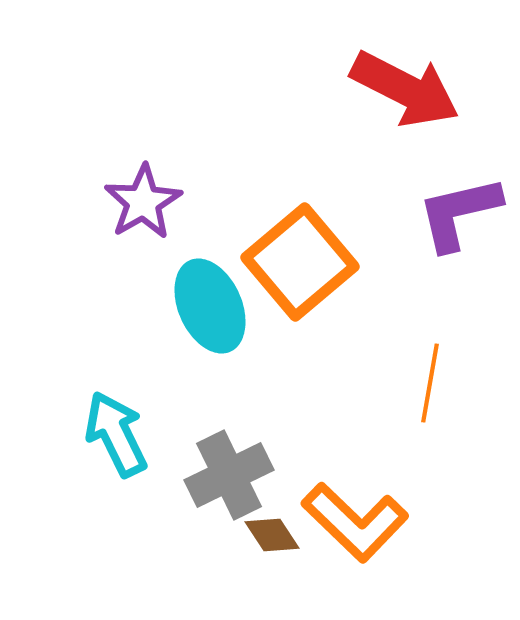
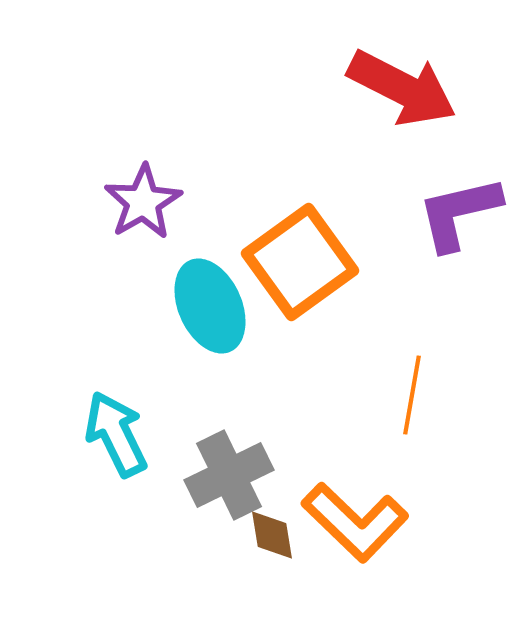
red arrow: moved 3 px left, 1 px up
orange square: rotated 4 degrees clockwise
orange line: moved 18 px left, 12 px down
brown diamond: rotated 24 degrees clockwise
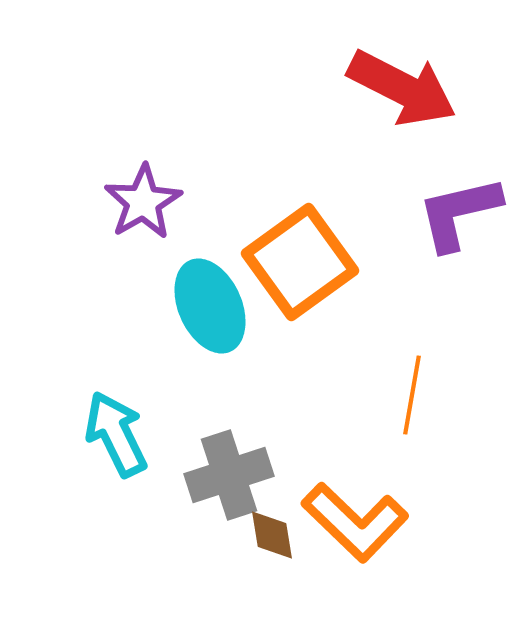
gray cross: rotated 8 degrees clockwise
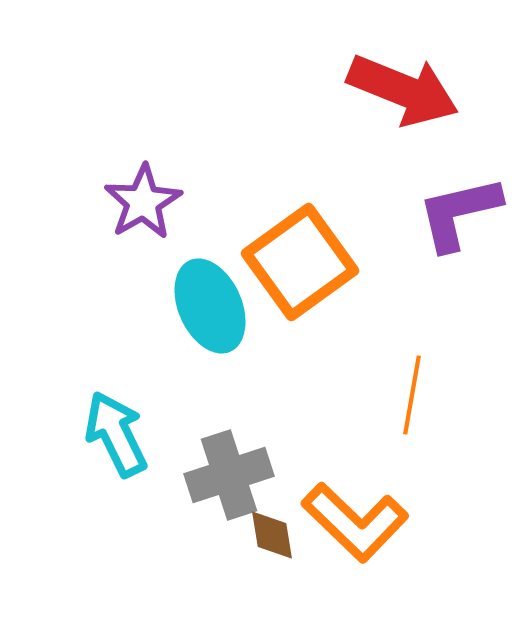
red arrow: moved 1 px right, 2 px down; rotated 5 degrees counterclockwise
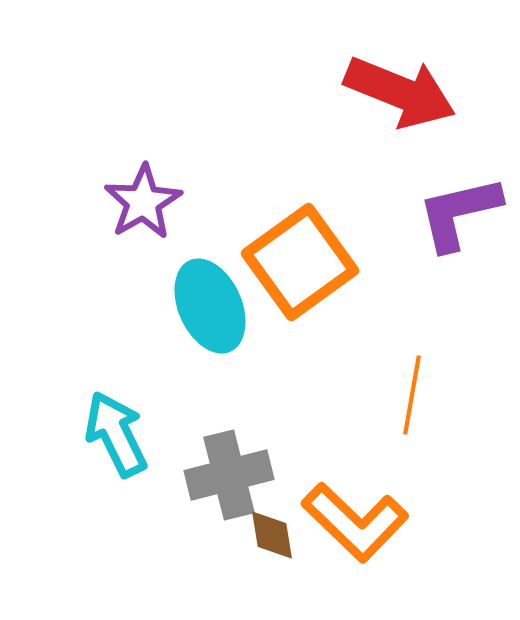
red arrow: moved 3 px left, 2 px down
gray cross: rotated 4 degrees clockwise
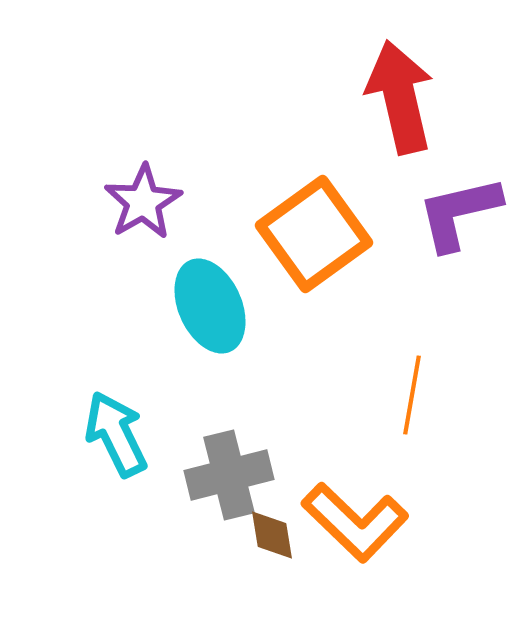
red arrow: moved 5 px down; rotated 125 degrees counterclockwise
orange square: moved 14 px right, 28 px up
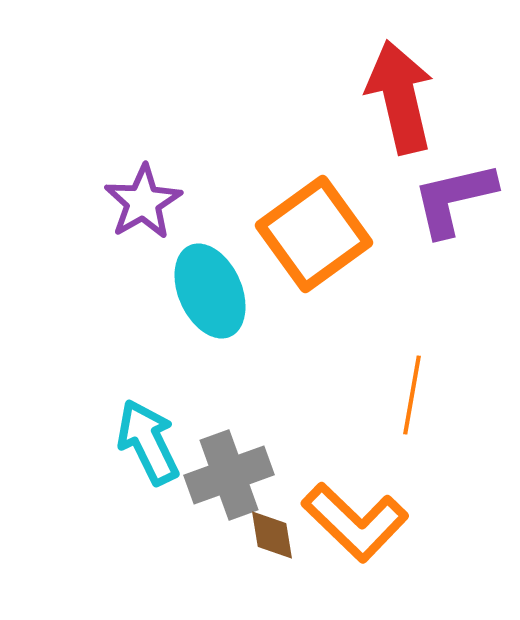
purple L-shape: moved 5 px left, 14 px up
cyan ellipse: moved 15 px up
cyan arrow: moved 32 px right, 8 px down
gray cross: rotated 6 degrees counterclockwise
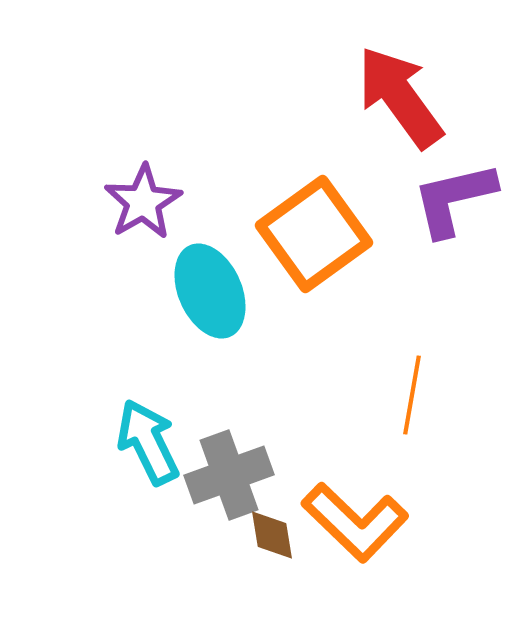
red arrow: rotated 23 degrees counterclockwise
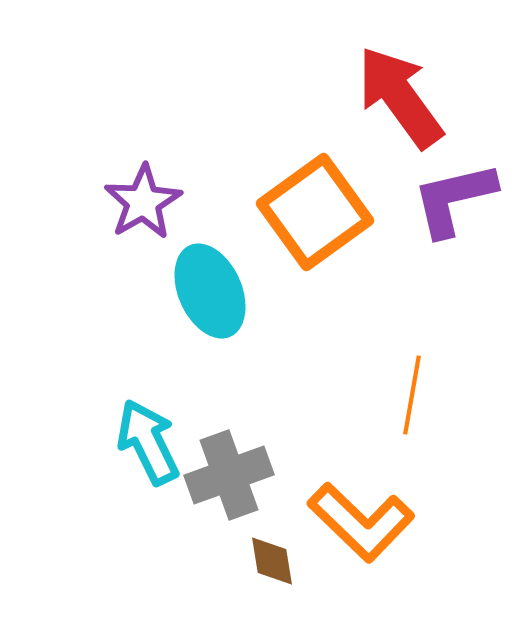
orange square: moved 1 px right, 22 px up
orange L-shape: moved 6 px right
brown diamond: moved 26 px down
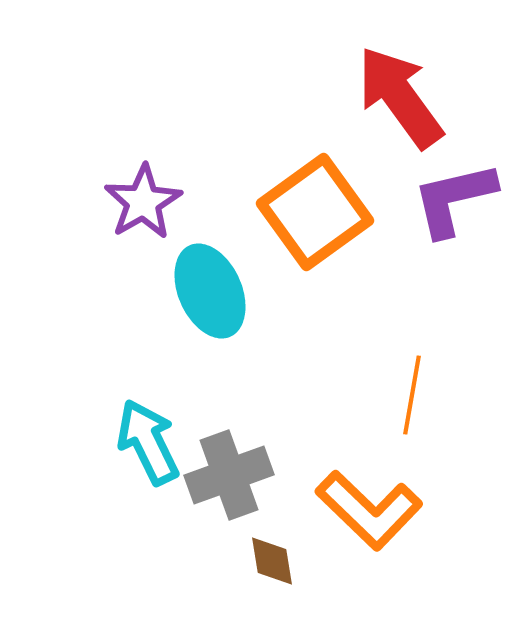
orange L-shape: moved 8 px right, 12 px up
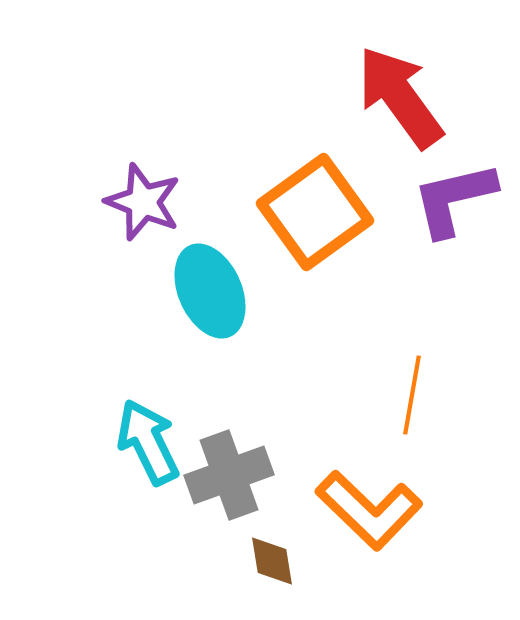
purple star: rotated 20 degrees counterclockwise
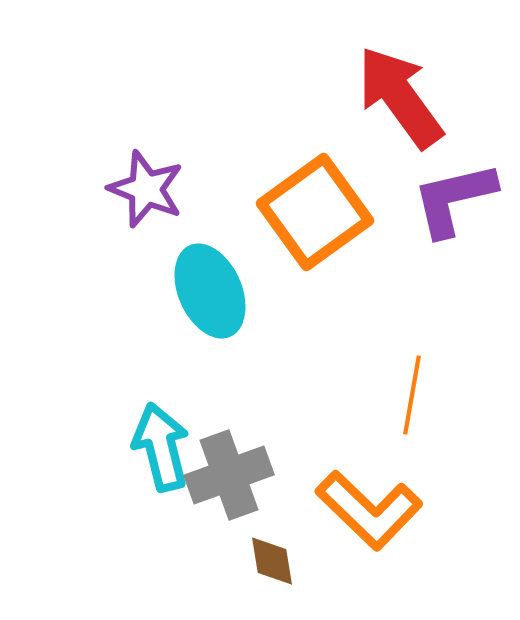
purple star: moved 3 px right, 13 px up
cyan arrow: moved 13 px right, 5 px down; rotated 12 degrees clockwise
